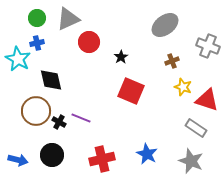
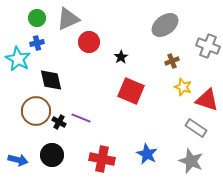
red cross: rotated 25 degrees clockwise
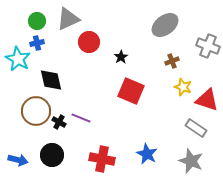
green circle: moved 3 px down
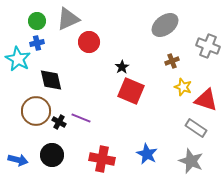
black star: moved 1 px right, 10 px down
red triangle: moved 1 px left
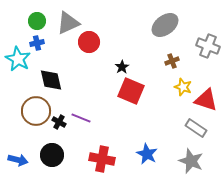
gray triangle: moved 4 px down
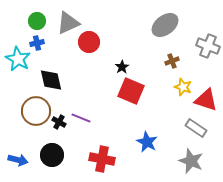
blue star: moved 12 px up
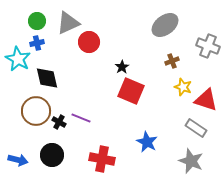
black diamond: moved 4 px left, 2 px up
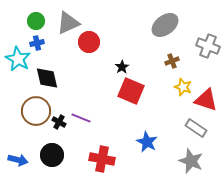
green circle: moved 1 px left
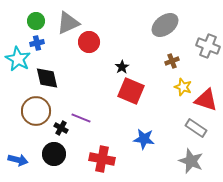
black cross: moved 2 px right, 6 px down
blue star: moved 3 px left, 3 px up; rotated 20 degrees counterclockwise
black circle: moved 2 px right, 1 px up
